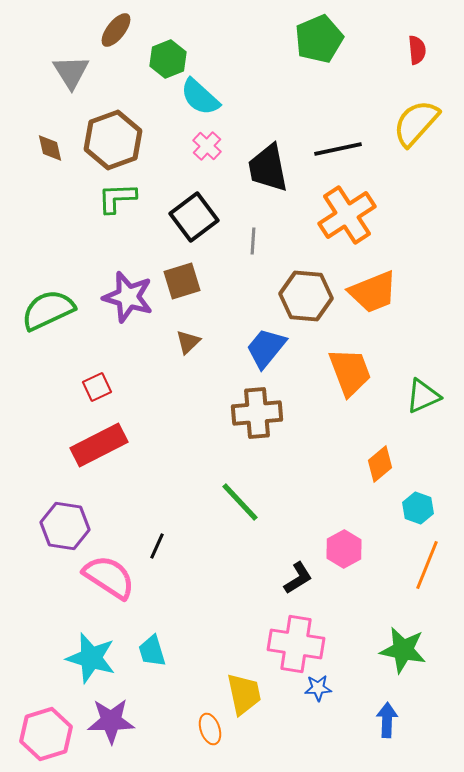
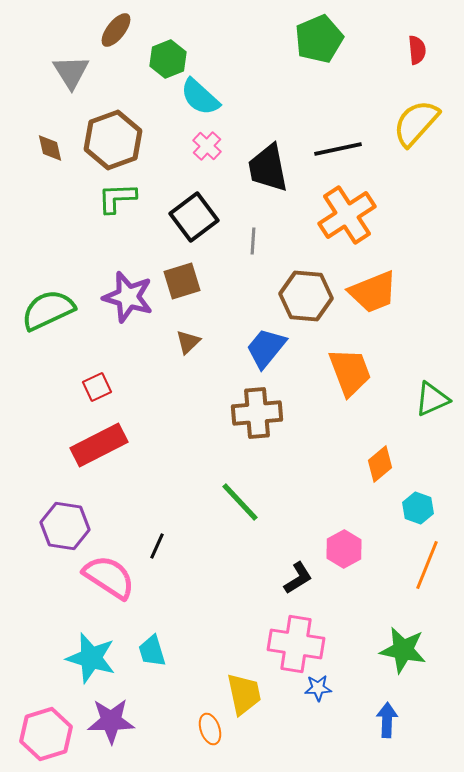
green triangle at (423, 396): moved 9 px right, 3 px down
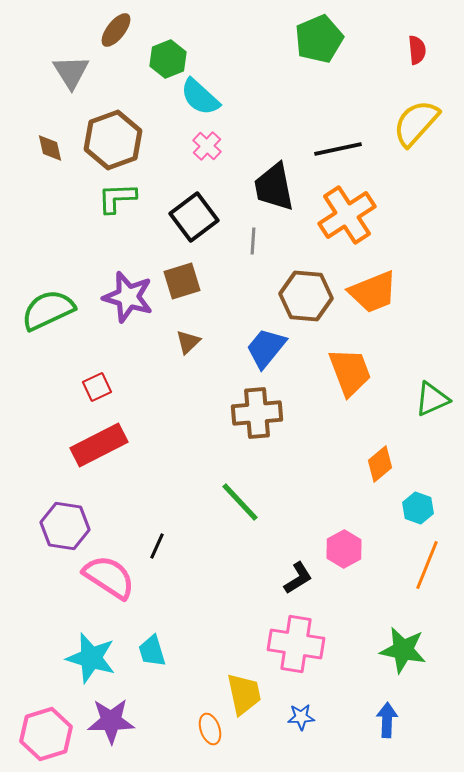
black trapezoid at (268, 168): moved 6 px right, 19 px down
blue star at (318, 688): moved 17 px left, 29 px down
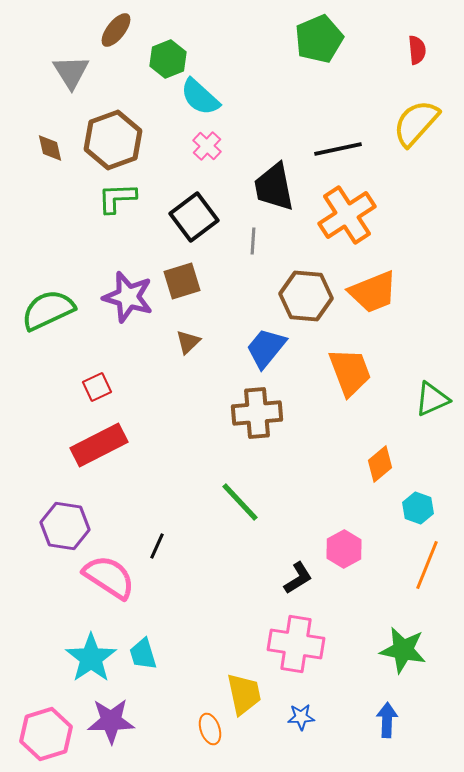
cyan trapezoid at (152, 651): moved 9 px left, 3 px down
cyan star at (91, 658): rotated 21 degrees clockwise
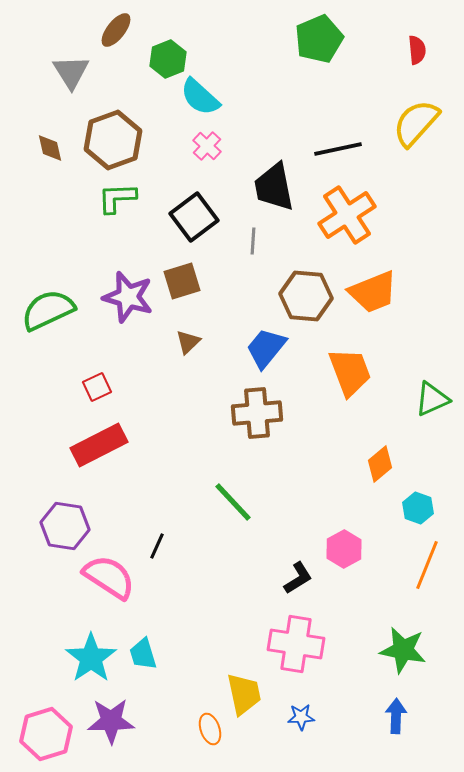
green line at (240, 502): moved 7 px left
blue arrow at (387, 720): moved 9 px right, 4 px up
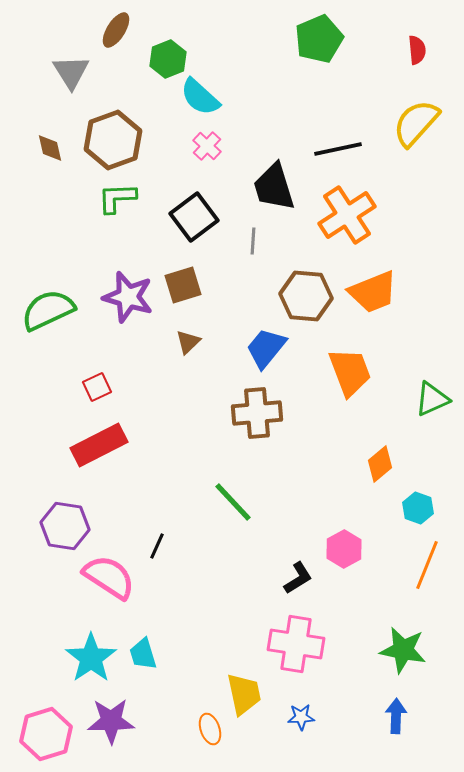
brown ellipse at (116, 30): rotated 6 degrees counterclockwise
black trapezoid at (274, 187): rotated 6 degrees counterclockwise
brown square at (182, 281): moved 1 px right, 4 px down
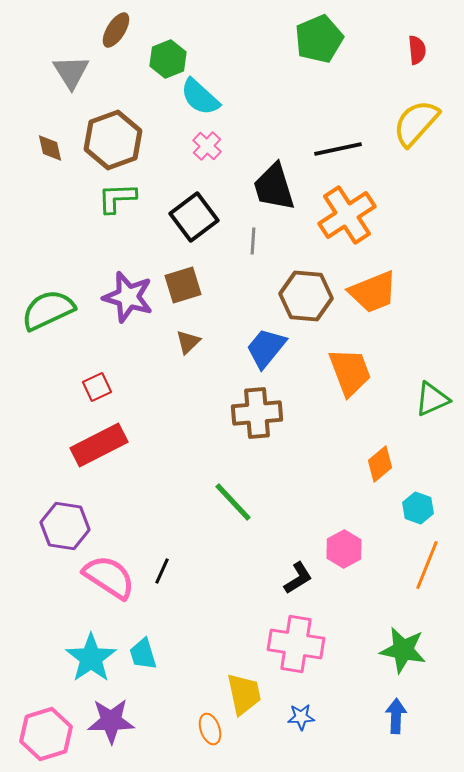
black line at (157, 546): moved 5 px right, 25 px down
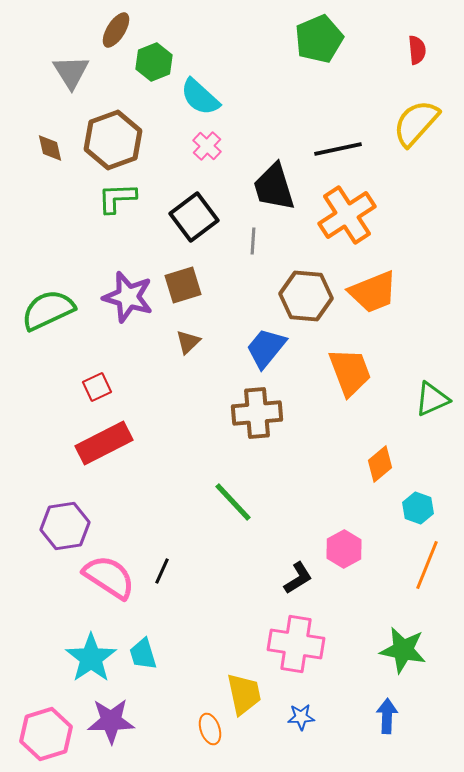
green hexagon at (168, 59): moved 14 px left, 3 px down
red rectangle at (99, 445): moved 5 px right, 2 px up
purple hexagon at (65, 526): rotated 18 degrees counterclockwise
blue arrow at (396, 716): moved 9 px left
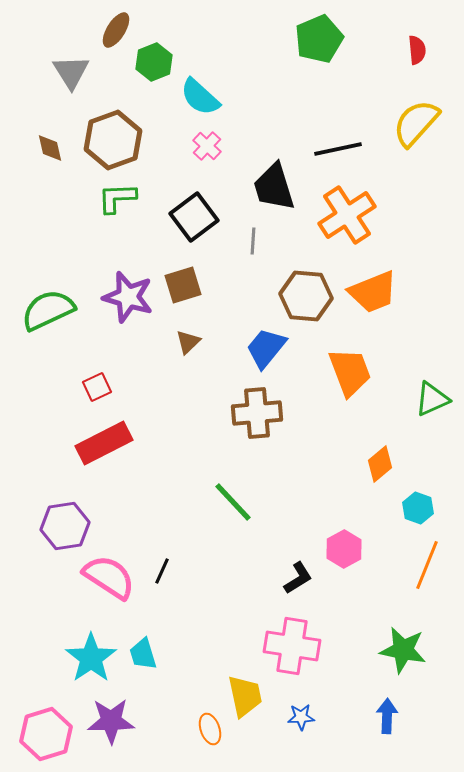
pink cross at (296, 644): moved 4 px left, 2 px down
yellow trapezoid at (244, 694): moved 1 px right, 2 px down
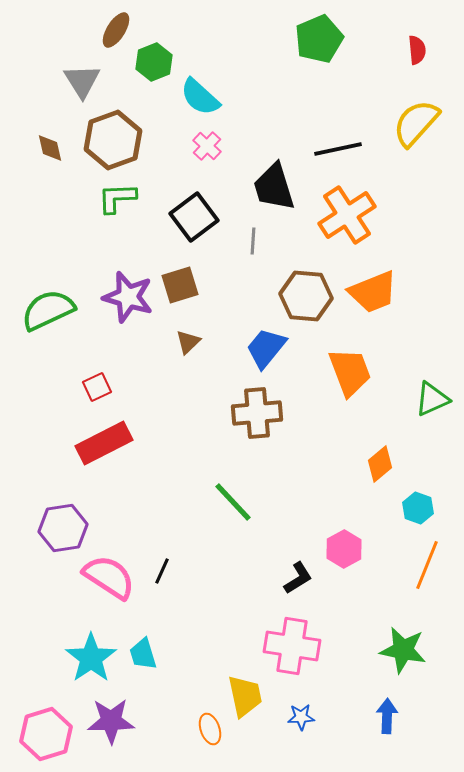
gray triangle at (71, 72): moved 11 px right, 9 px down
brown square at (183, 285): moved 3 px left
purple hexagon at (65, 526): moved 2 px left, 2 px down
